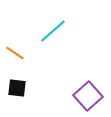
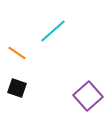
orange line: moved 2 px right
black square: rotated 12 degrees clockwise
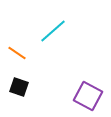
black square: moved 2 px right, 1 px up
purple square: rotated 20 degrees counterclockwise
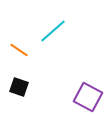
orange line: moved 2 px right, 3 px up
purple square: moved 1 px down
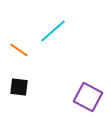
black square: rotated 12 degrees counterclockwise
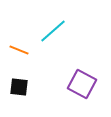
orange line: rotated 12 degrees counterclockwise
purple square: moved 6 px left, 13 px up
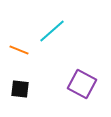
cyan line: moved 1 px left
black square: moved 1 px right, 2 px down
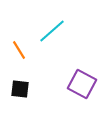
orange line: rotated 36 degrees clockwise
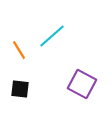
cyan line: moved 5 px down
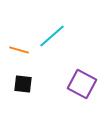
orange line: rotated 42 degrees counterclockwise
black square: moved 3 px right, 5 px up
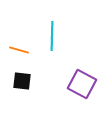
cyan line: rotated 48 degrees counterclockwise
black square: moved 1 px left, 3 px up
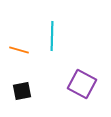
black square: moved 10 px down; rotated 18 degrees counterclockwise
